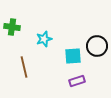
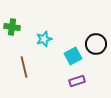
black circle: moved 1 px left, 2 px up
cyan square: rotated 24 degrees counterclockwise
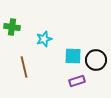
black circle: moved 16 px down
cyan square: rotated 30 degrees clockwise
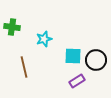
purple rectangle: rotated 14 degrees counterclockwise
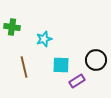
cyan square: moved 12 px left, 9 px down
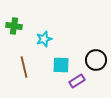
green cross: moved 2 px right, 1 px up
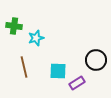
cyan star: moved 8 px left, 1 px up
cyan square: moved 3 px left, 6 px down
purple rectangle: moved 2 px down
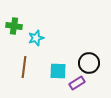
black circle: moved 7 px left, 3 px down
brown line: rotated 20 degrees clockwise
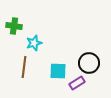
cyan star: moved 2 px left, 5 px down
